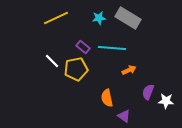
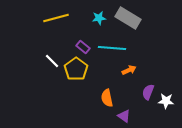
yellow line: rotated 10 degrees clockwise
yellow pentagon: rotated 25 degrees counterclockwise
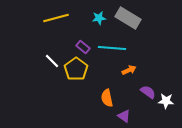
purple semicircle: rotated 105 degrees clockwise
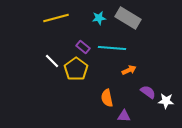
purple triangle: rotated 32 degrees counterclockwise
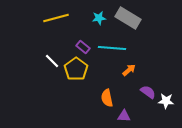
orange arrow: rotated 16 degrees counterclockwise
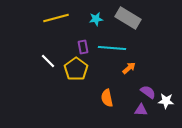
cyan star: moved 3 px left, 1 px down
purple rectangle: rotated 40 degrees clockwise
white line: moved 4 px left
orange arrow: moved 2 px up
purple triangle: moved 17 px right, 6 px up
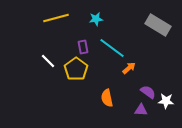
gray rectangle: moved 30 px right, 7 px down
cyan line: rotated 32 degrees clockwise
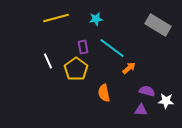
white line: rotated 21 degrees clockwise
purple semicircle: moved 1 px left, 1 px up; rotated 21 degrees counterclockwise
orange semicircle: moved 3 px left, 5 px up
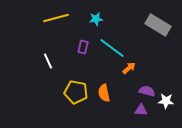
purple rectangle: rotated 24 degrees clockwise
yellow pentagon: moved 23 px down; rotated 25 degrees counterclockwise
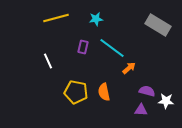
orange semicircle: moved 1 px up
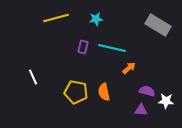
cyan line: rotated 24 degrees counterclockwise
white line: moved 15 px left, 16 px down
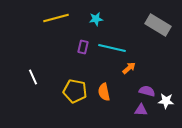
yellow pentagon: moved 1 px left, 1 px up
